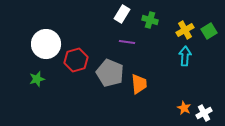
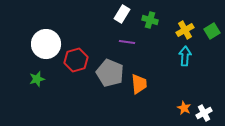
green square: moved 3 px right
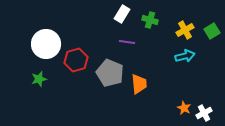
cyan arrow: rotated 72 degrees clockwise
green star: moved 2 px right
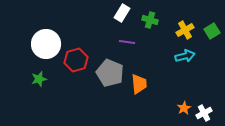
white rectangle: moved 1 px up
orange star: rotated 16 degrees clockwise
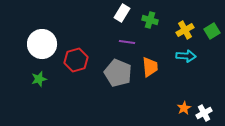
white circle: moved 4 px left
cyan arrow: moved 1 px right; rotated 18 degrees clockwise
gray pentagon: moved 8 px right
orange trapezoid: moved 11 px right, 17 px up
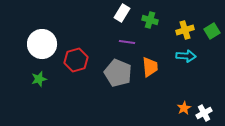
yellow cross: rotated 12 degrees clockwise
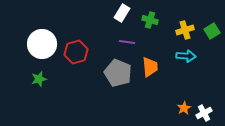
red hexagon: moved 8 px up
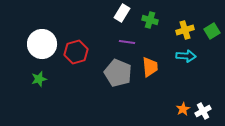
orange star: moved 1 px left, 1 px down
white cross: moved 1 px left, 2 px up
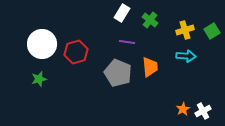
green cross: rotated 21 degrees clockwise
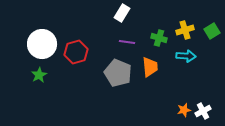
green cross: moved 9 px right, 18 px down; rotated 21 degrees counterclockwise
green star: moved 4 px up; rotated 14 degrees counterclockwise
orange star: moved 1 px right, 1 px down; rotated 16 degrees clockwise
